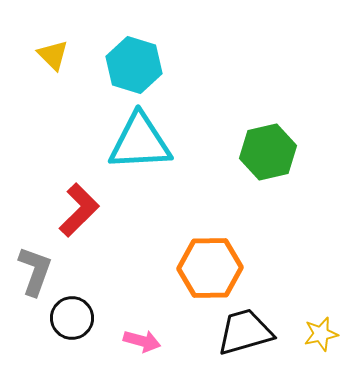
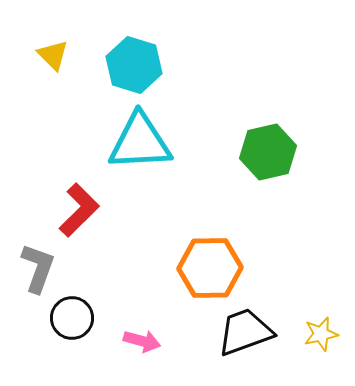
gray L-shape: moved 3 px right, 3 px up
black trapezoid: rotated 4 degrees counterclockwise
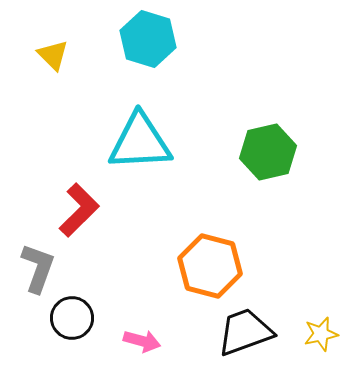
cyan hexagon: moved 14 px right, 26 px up
orange hexagon: moved 2 px up; rotated 16 degrees clockwise
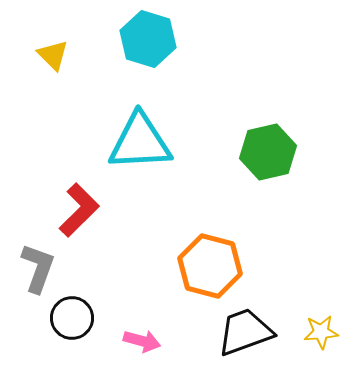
yellow star: moved 2 px up; rotated 8 degrees clockwise
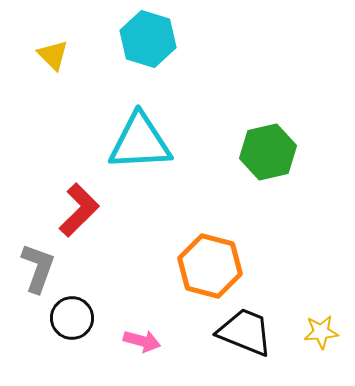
black trapezoid: rotated 42 degrees clockwise
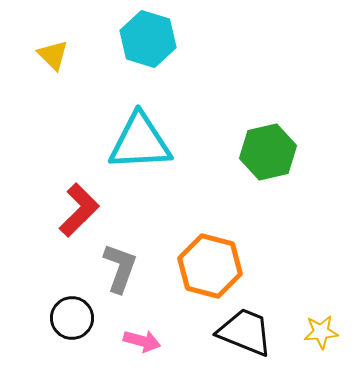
gray L-shape: moved 82 px right
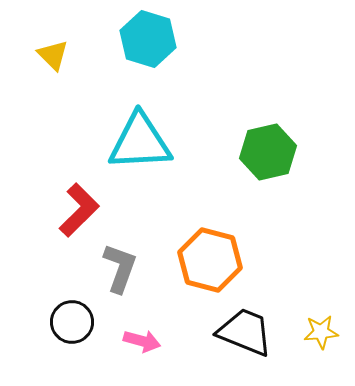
orange hexagon: moved 6 px up
black circle: moved 4 px down
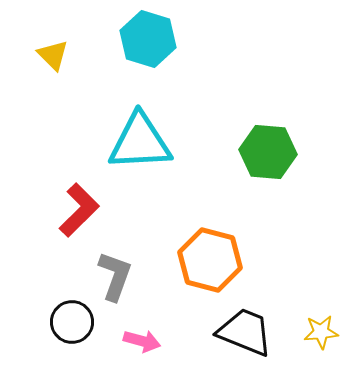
green hexagon: rotated 18 degrees clockwise
gray L-shape: moved 5 px left, 8 px down
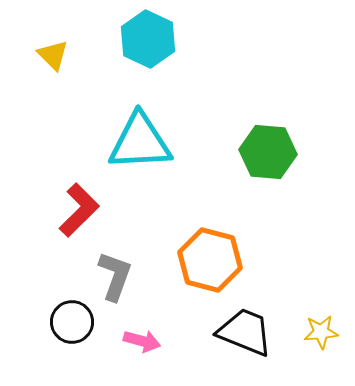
cyan hexagon: rotated 8 degrees clockwise
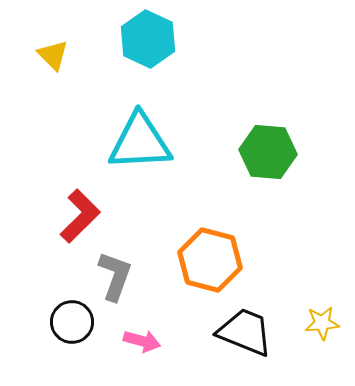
red L-shape: moved 1 px right, 6 px down
yellow star: moved 1 px right, 9 px up
